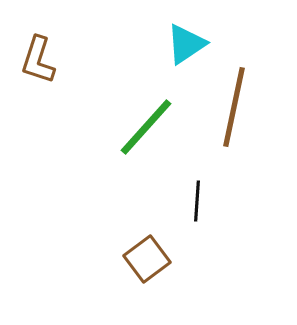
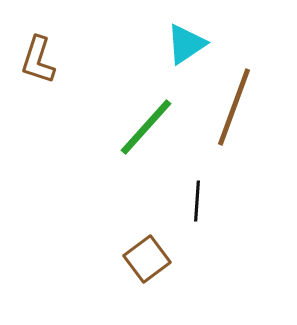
brown line: rotated 8 degrees clockwise
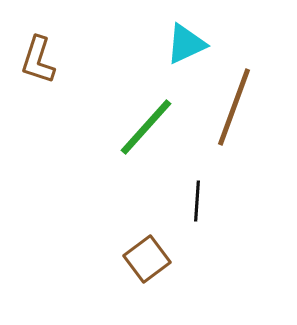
cyan triangle: rotated 9 degrees clockwise
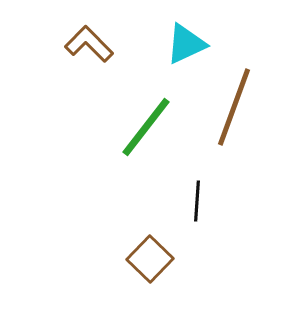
brown L-shape: moved 51 px right, 16 px up; rotated 117 degrees clockwise
green line: rotated 4 degrees counterclockwise
brown square: moved 3 px right; rotated 9 degrees counterclockwise
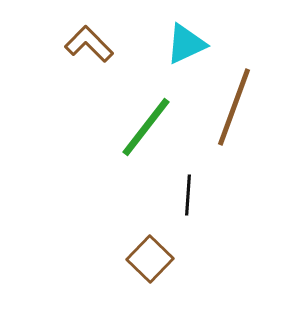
black line: moved 9 px left, 6 px up
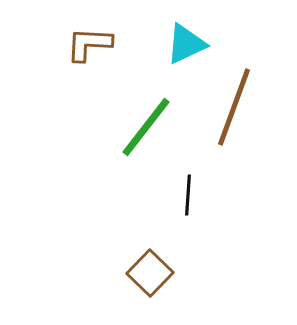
brown L-shape: rotated 42 degrees counterclockwise
brown square: moved 14 px down
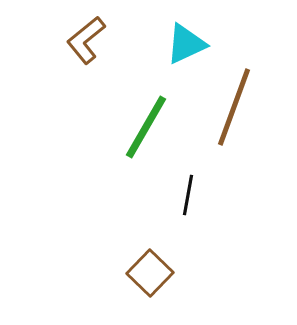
brown L-shape: moved 3 px left, 4 px up; rotated 42 degrees counterclockwise
green line: rotated 8 degrees counterclockwise
black line: rotated 6 degrees clockwise
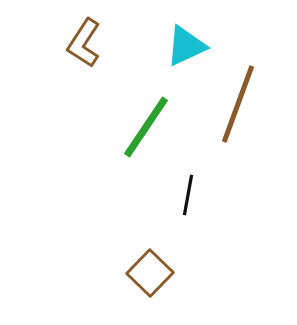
brown L-shape: moved 2 px left, 3 px down; rotated 18 degrees counterclockwise
cyan triangle: moved 2 px down
brown line: moved 4 px right, 3 px up
green line: rotated 4 degrees clockwise
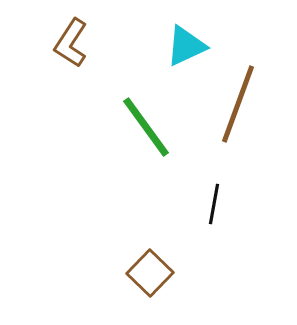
brown L-shape: moved 13 px left
green line: rotated 70 degrees counterclockwise
black line: moved 26 px right, 9 px down
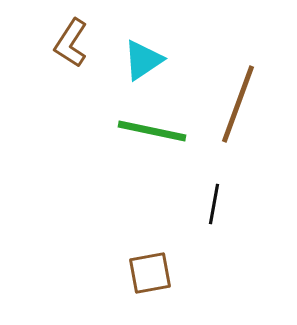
cyan triangle: moved 43 px left, 14 px down; rotated 9 degrees counterclockwise
green line: moved 6 px right, 4 px down; rotated 42 degrees counterclockwise
brown square: rotated 36 degrees clockwise
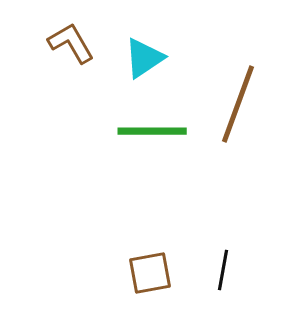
brown L-shape: rotated 117 degrees clockwise
cyan triangle: moved 1 px right, 2 px up
green line: rotated 12 degrees counterclockwise
black line: moved 9 px right, 66 px down
